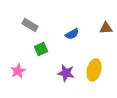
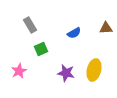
gray rectangle: rotated 28 degrees clockwise
blue semicircle: moved 2 px right, 1 px up
pink star: moved 1 px right
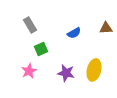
pink star: moved 10 px right
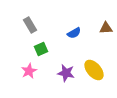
yellow ellipse: rotated 55 degrees counterclockwise
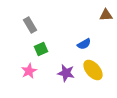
brown triangle: moved 13 px up
blue semicircle: moved 10 px right, 11 px down
yellow ellipse: moved 1 px left
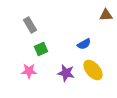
pink star: rotated 28 degrees clockwise
